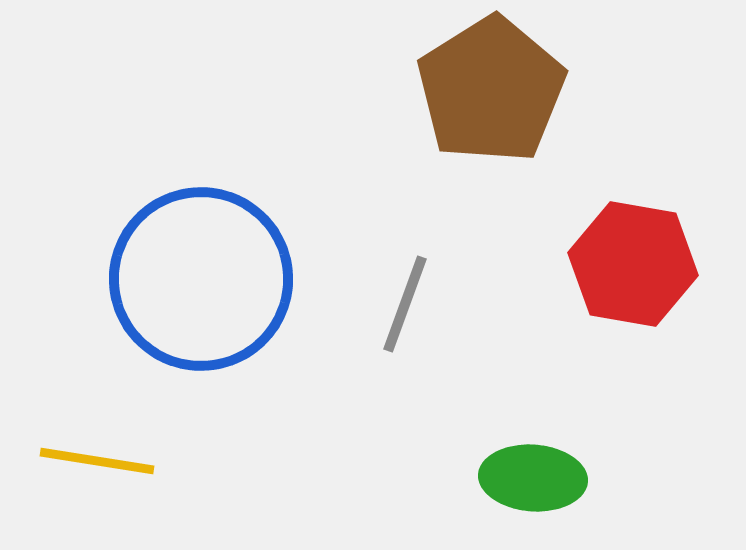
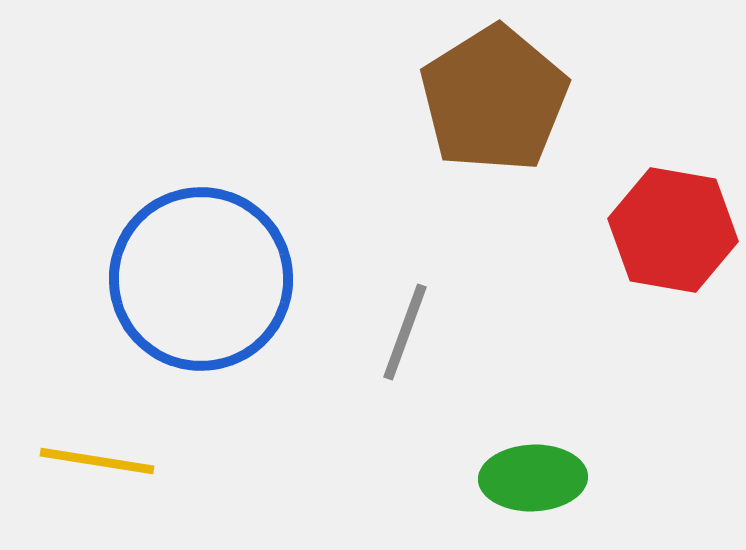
brown pentagon: moved 3 px right, 9 px down
red hexagon: moved 40 px right, 34 px up
gray line: moved 28 px down
green ellipse: rotated 6 degrees counterclockwise
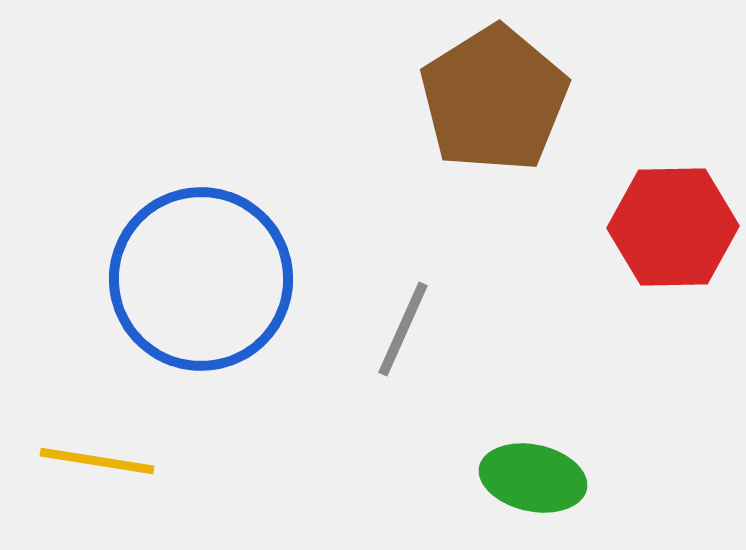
red hexagon: moved 3 px up; rotated 11 degrees counterclockwise
gray line: moved 2 px left, 3 px up; rotated 4 degrees clockwise
green ellipse: rotated 14 degrees clockwise
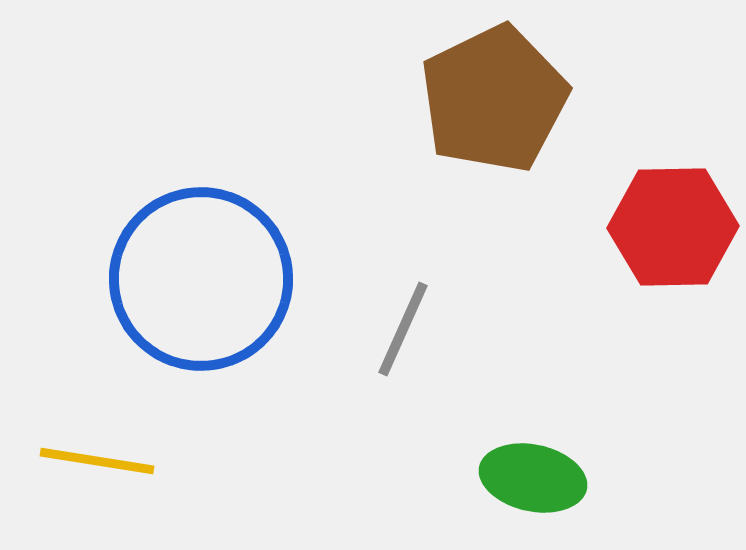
brown pentagon: rotated 6 degrees clockwise
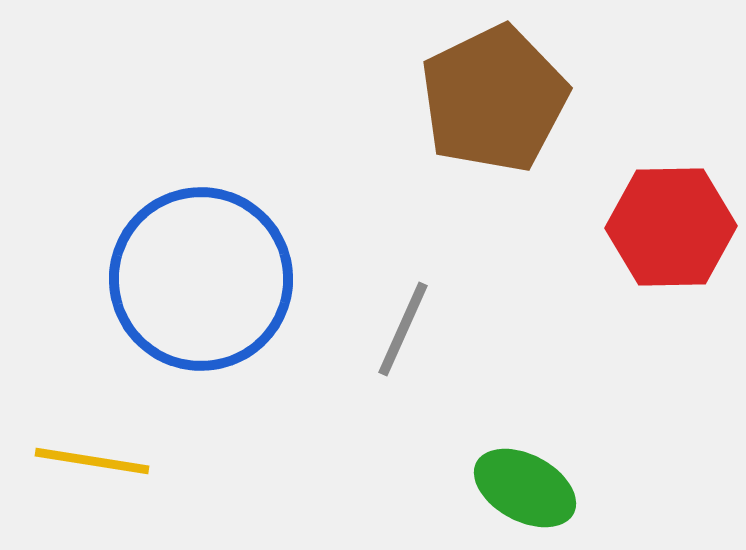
red hexagon: moved 2 px left
yellow line: moved 5 px left
green ellipse: moved 8 px left, 10 px down; rotated 16 degrees clockwise
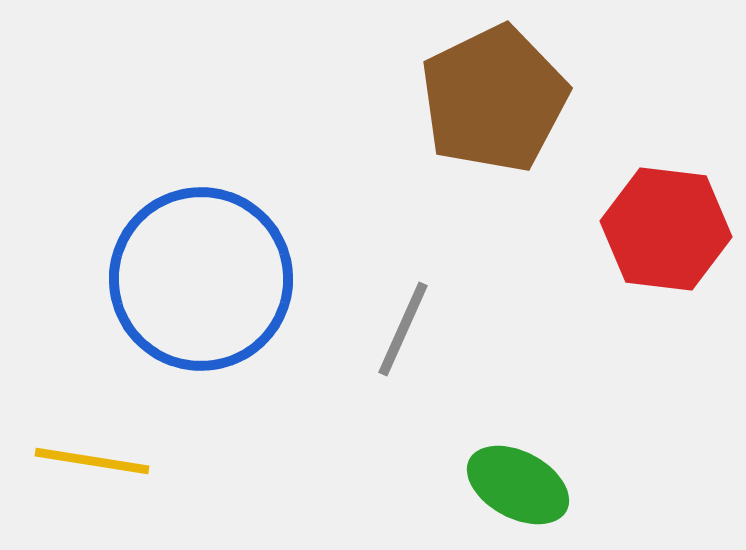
red hexagon: moved 5 px left, 2 px down; rotated 8 degrees clockwise
green ellipse: moved 7 px left, 3 px up
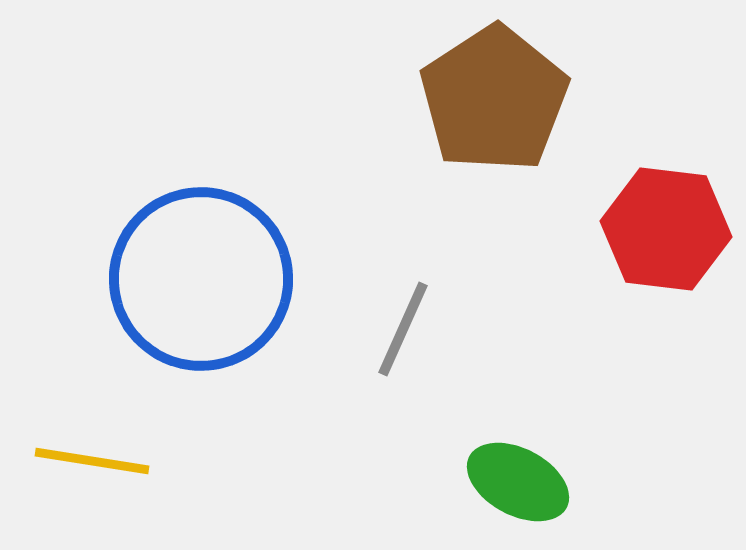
brown pentagon: rotated 7 degrees counterclockwise
green ellipse: moved 3 px up
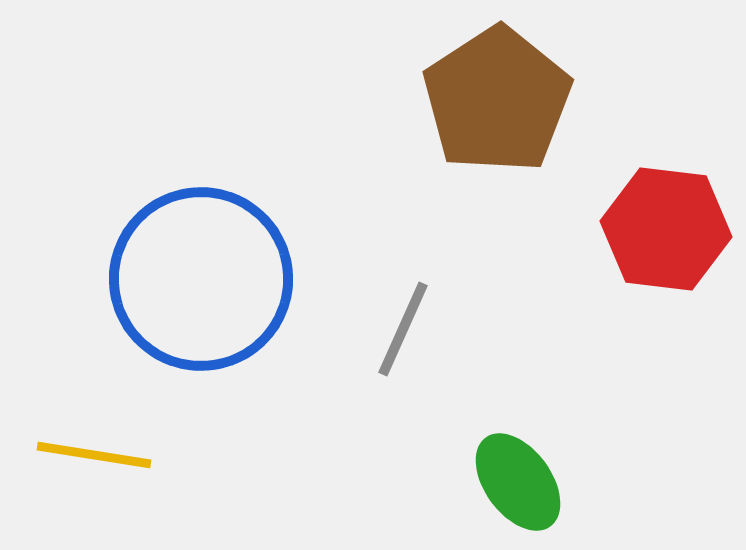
brown pentagon: moved 3 px right, 1 px down
yellow line: moved 2 px right, 6 px up
green ellipse: rotated 26 degrees clockwise
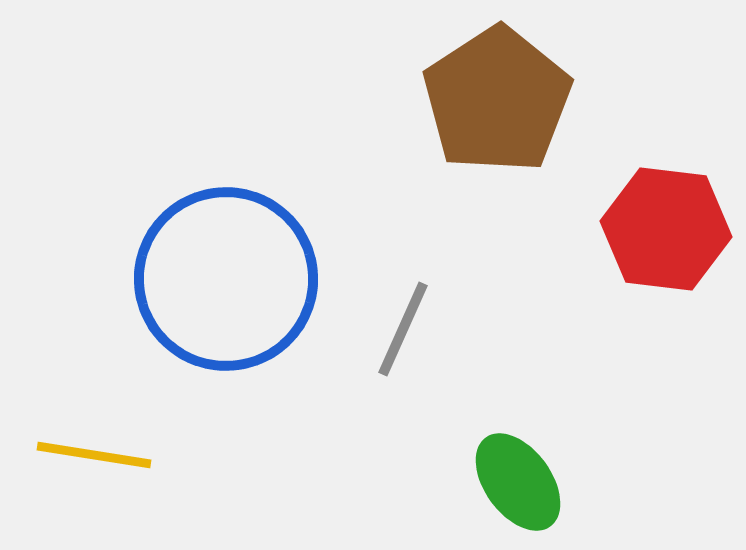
blue circle: moved 25 px right
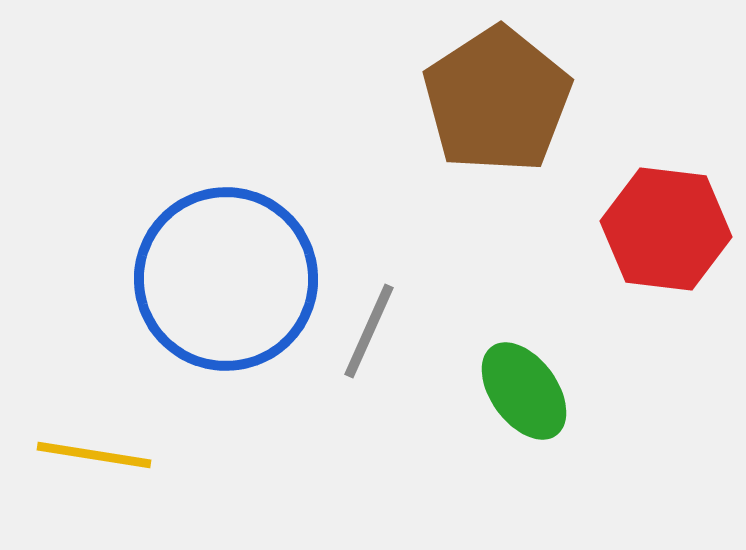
gray line: moved 34 px left, 2 px down
green ellipse: moved 6 px right, 91 px up
